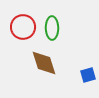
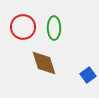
green ellipse: moved 2 px right
blue square: rotated 21 degrees counterclockwise
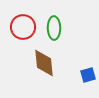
brown diamond: rotated 12 degrees clockwise
blue square: rotated 21 degrees clockwise
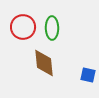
green ellipse: moved 2 px left
blue square: rotated 28 degrees clockwise
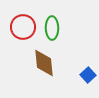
blue square: rotated 35 degrees clockwise
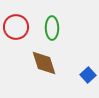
red circle: moved 7 px left
brown diamond: rotated 12 degrees counterclockwise
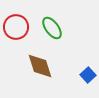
green ellipse: rotated 35 degrees counterclockwise
brown diamond: moved 4 px left, 3 px down
